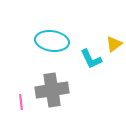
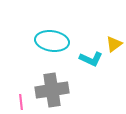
cyan L-shape: rotated 40 degrees counterclockwise
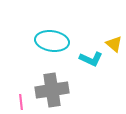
yellow triangle: rotated 42 degrees counterclockwise
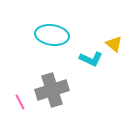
cyan ellipse: moved 6 px up
gray cross: rotated 8 degrees counterclockwise
pink line: moved 1 px left; rotated 21 degrees counterclockwise
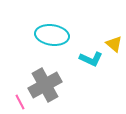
gray cross: moved 7 px left, 5 px up; rotated 12 degrees counterclockwise
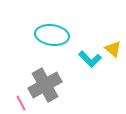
yellow triangle: moved 1 px left, 5 px down
cyan L-shape: moved 1 px left; rotated 20 degrees clockwise
pink line: moved 1 px right, 1 px down
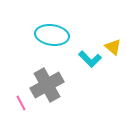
yellow triangle: moved 2 px up
gray cross: moved 2 px right
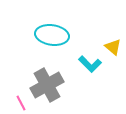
cyan L-shape: moved 5 px down
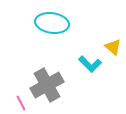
cyan ellipse: moved 12 px up
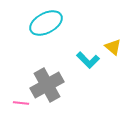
cyan ellipse: moved 6 px left; rotated 36 degrees counterclockwise
cyan L-shape: moved 2 px left, 4 px up
pink line: rotated 56 degrees counterclockwise
